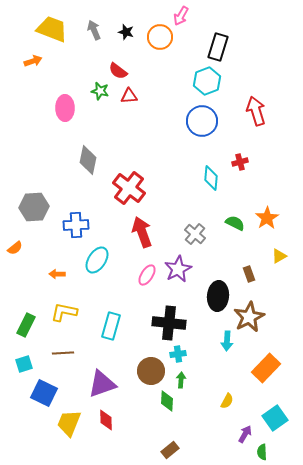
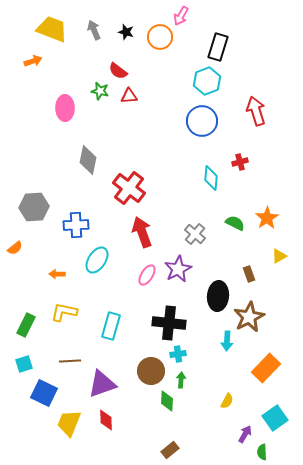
brown line at (63, 353): moved 7 px right, 8 px down
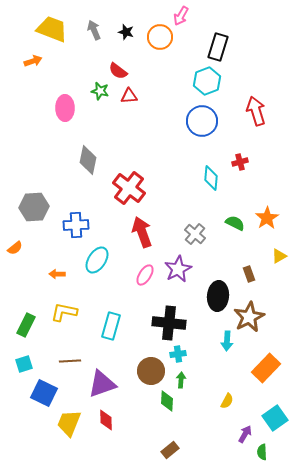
pink ellipse at (147, 275): moved 2 px left
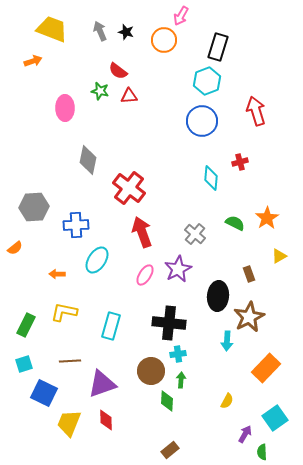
gray arrow at (94, 30): moved 6 px right, 1 px down
orange circle at (160, 37): moved 4 px right, 3 px down
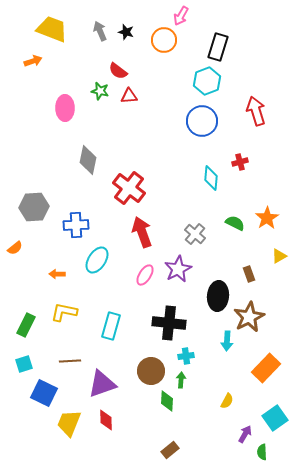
cyan cross at (178, 354): moved 8 px right, 2 px down
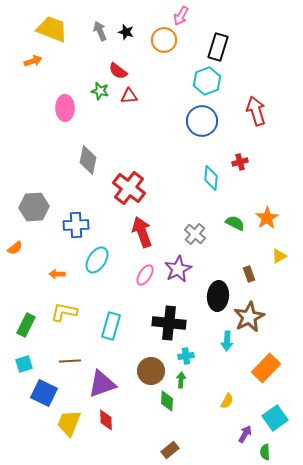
green semicircle at (262, 452): moved 3 px right
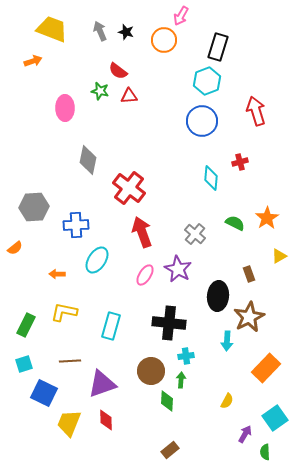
purple star at (178, 269): rotated 16 degrees counterclockwise
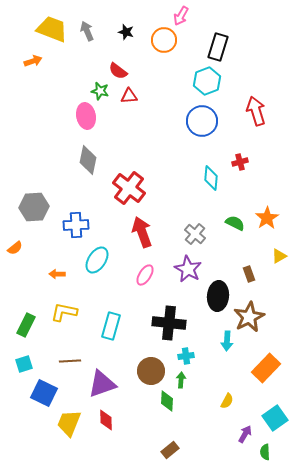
gray arrow at (100, 31): moved 13 px left
pink ellipse at (65, 108): moved 21 px right, 8 px down; rotated 10 degrees counterclockwise
purple star at (178, 269): moved 10 px right
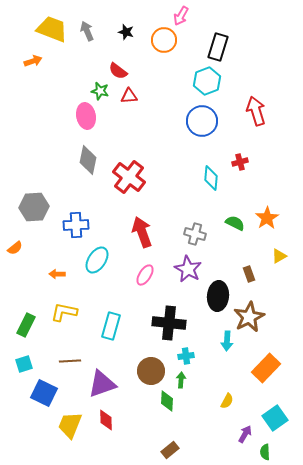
red cross at (129, 188): moved 11 px up
gray cross at (195, 234): rotated 25 degrees counterclockwise
yellow trapezoid at (69, 423): moved 1 px right, 2 px down
